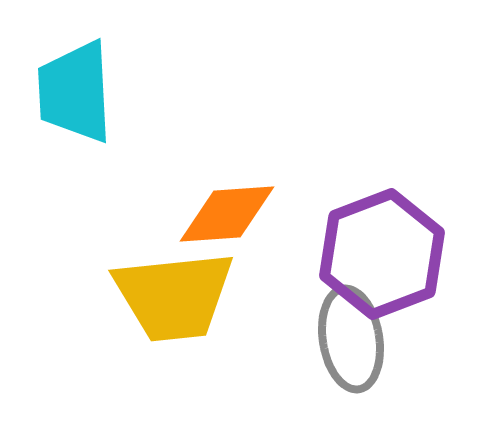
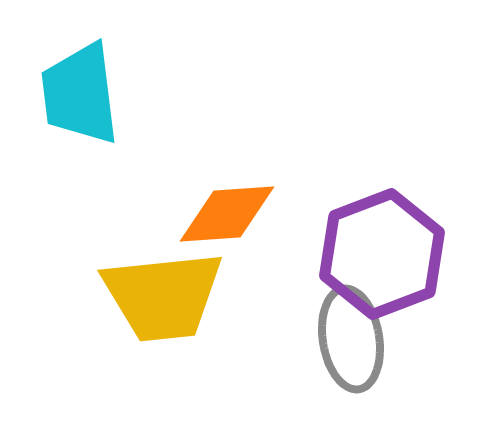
cyan trapezoid: moved 5 px right, 2 px down; rotated 4 degrees counterclockwise
yellow trapezoid: moved 11 px left
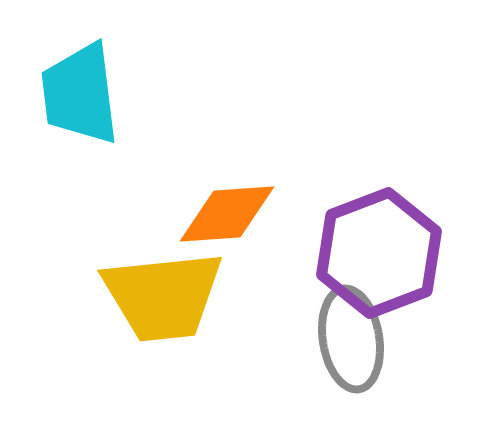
purple hexagon: moved 3 px left, 1 px up
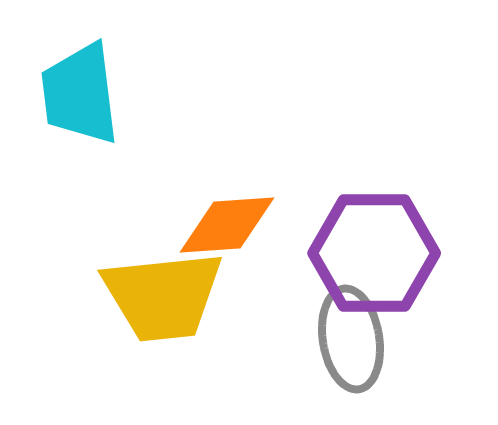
orange diamond: moved 11 px down
purple hexagon: moved 5 px left; rotated 21 degrees clockwise
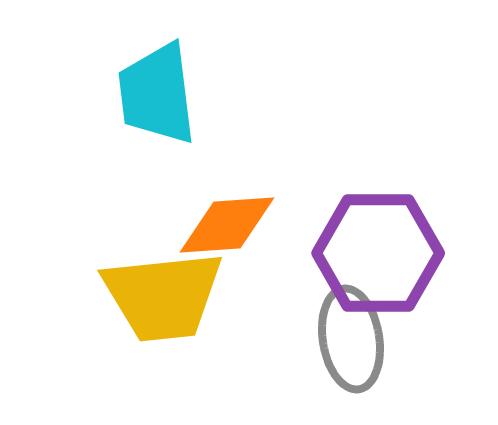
cyan trapezoid: moved 77 px right
purple hexagon: moved 4 px right
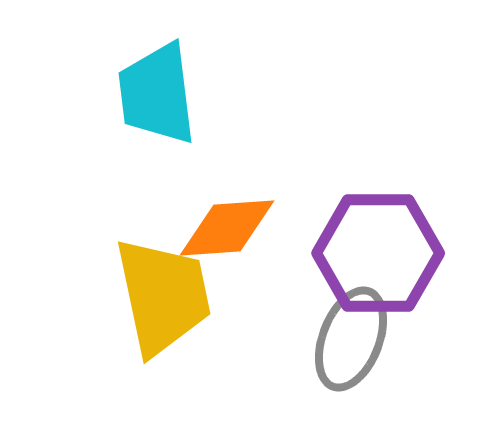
orange diamond: moved 3 px down
yellow trapezoid: rotated 96 degrees counterclockwise
gray ellipse: rotated 30 degrees clockwise
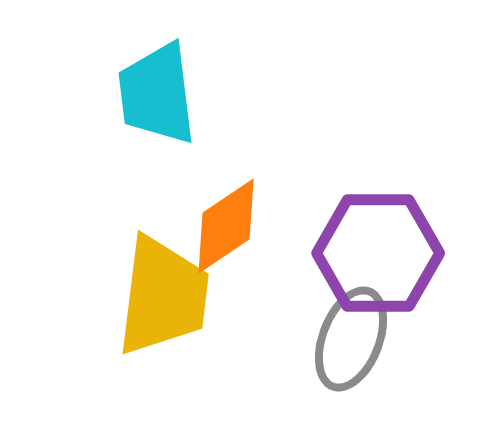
orange diamond: moved 1 px left, 2 px up; rotated 30 degrees counterclockwise
yellow trapezoid: rotated 19 degrees clockwise
